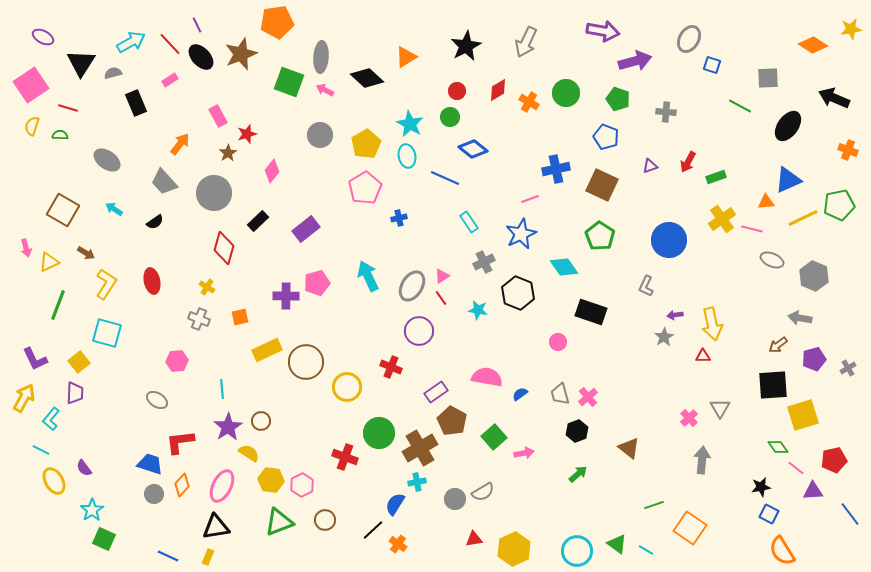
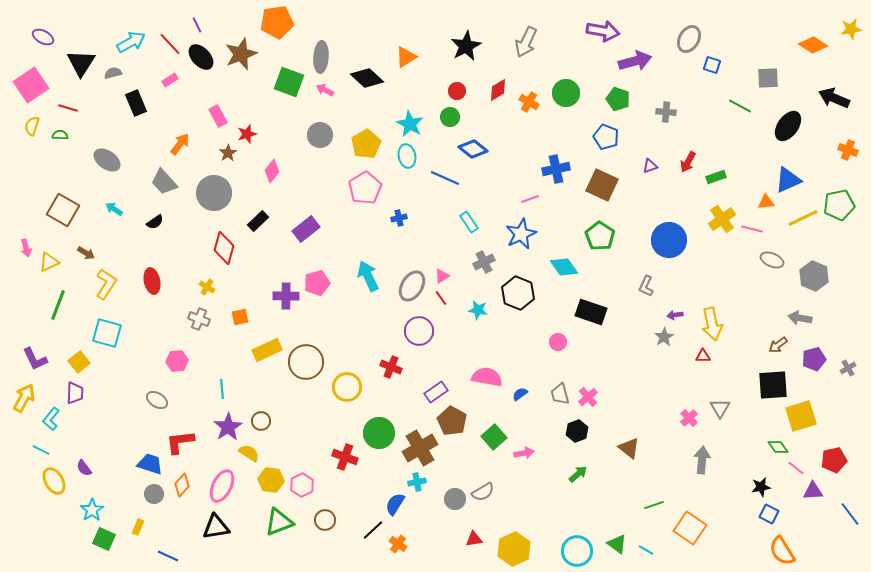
yellow square at (803, 415): moved 2 px left, 1 px down
yellow rectangle at (208, 557): moved 70 px left, 30 px up
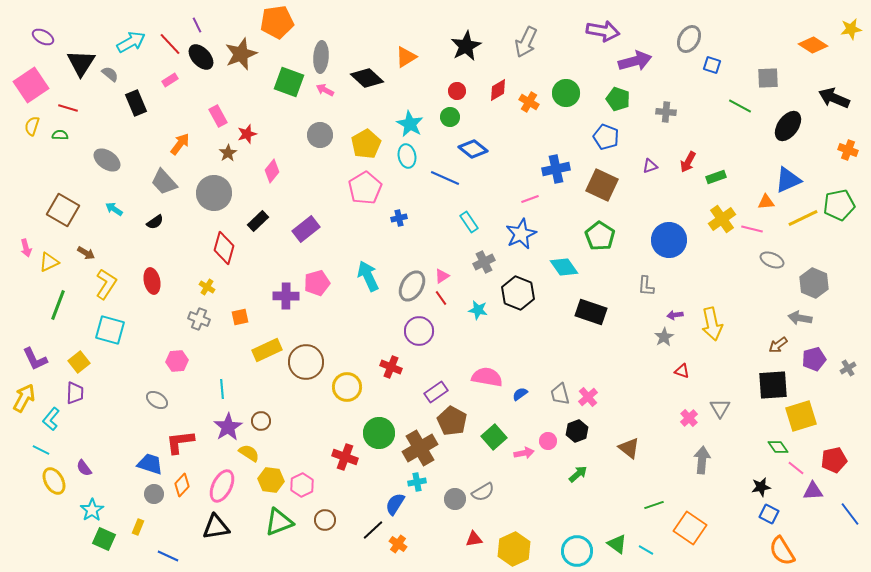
gray semicircle at (113, 73): moved 3 px left, 1 px down; rotated 54 degrees clockwise
gray hexagon at (814, 276): moved 7 px down
gray L-shape at (646, 286): rotated 20 degrees counterclockwise
cyan square at (107, 333): moved 3 px right, 3 px up
pink circle at (558, 342): moved 10 px left, 99 px down
red triangle at (703, 356): moved 21 px left, 15 px down; rotated 21 degrees clockwise
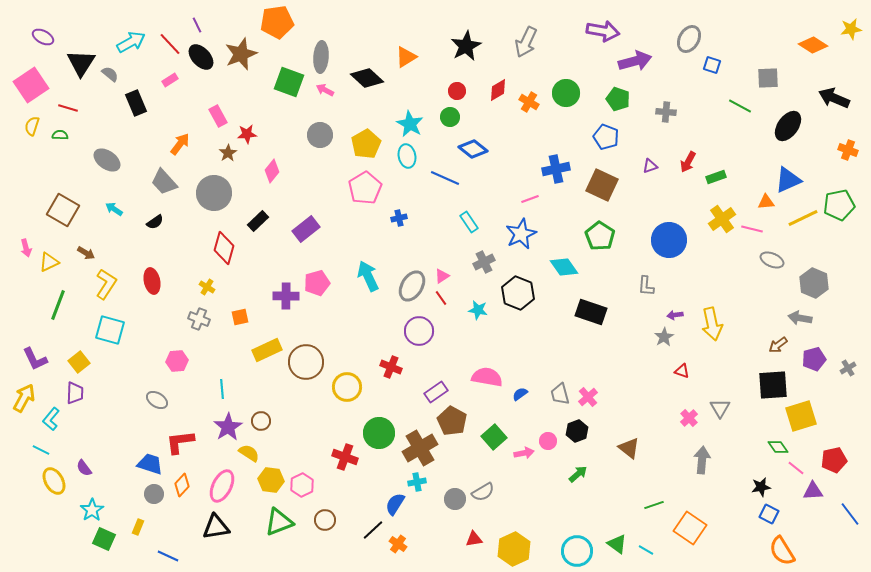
red star at (247, 134): rotated 12 degrees clockwise
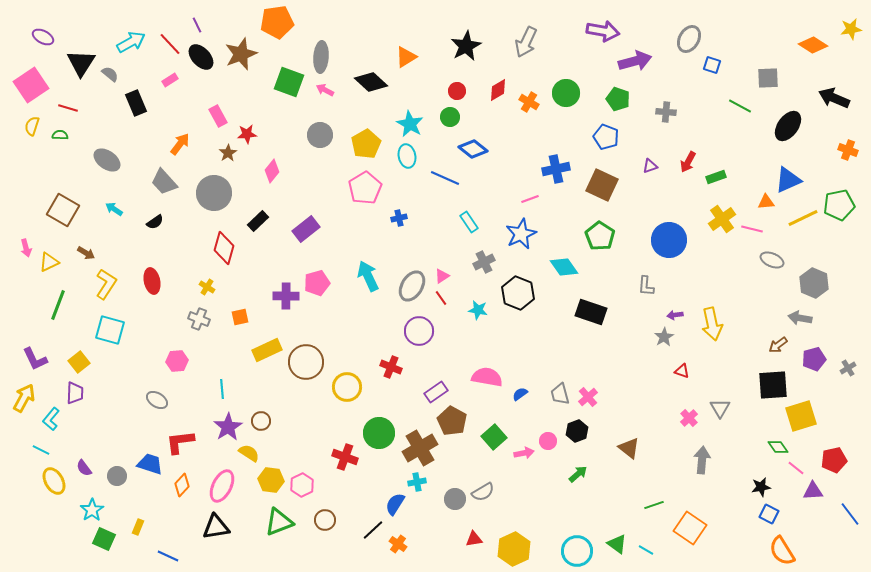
black diamond at (367, 78): moved 4 px right, 4 px down
gray circle at (154, 494): moved 37 px left, 18 px up
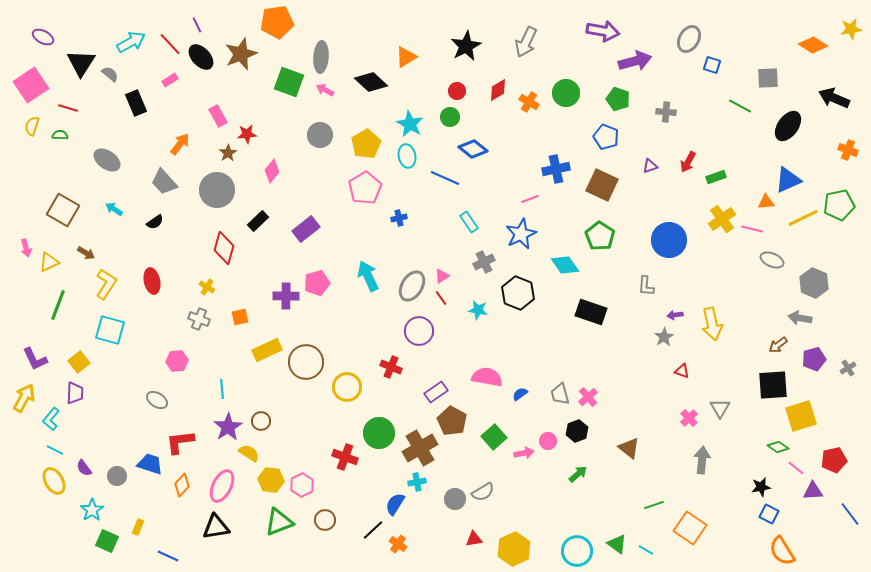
gray circle at (214, 193): moved 3 px right, 3 px up
cyan diamond at (564, 267): moved 1 px right, 2 px up
green diamond at (778, 447): rotated 20 degrees counterclockwise
cyan line at (41, 450): moved 14 px right
green square at (104, 539): moved 3 px right, 2 px down
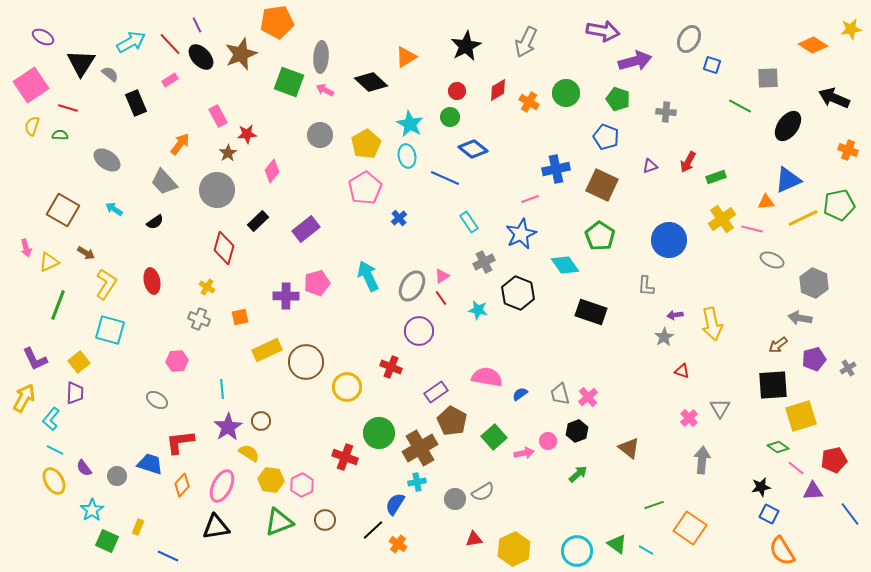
blue cross at (399, 218): rotated 28 degrees counterclockwise
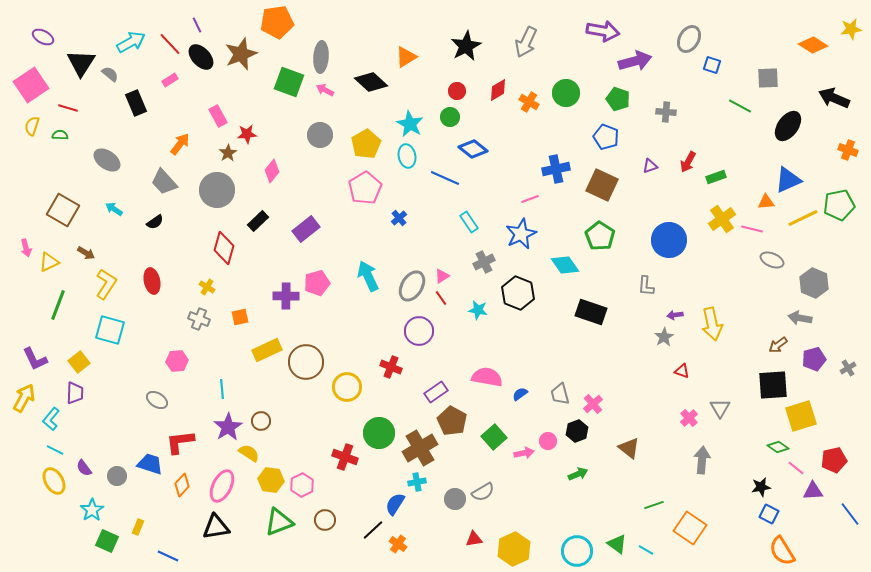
pink cross at (588, 397): moved 5 px right, 7 px down
green arrow at (578, 474): rotated 18 degrees clockwise
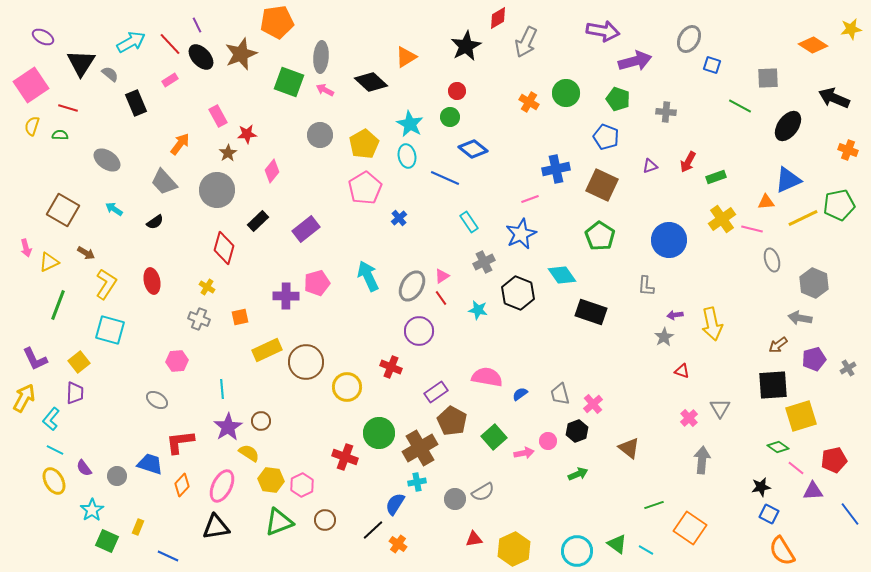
red diamond at (498, 90): moved 72 px up
yellow pentagon at (366, 144): moved 2 px left
gray ellipse at (772, 260): rotated 50 degrees clockwise
cyan diamond at (565, 265): moved 3 px left, 10 px down
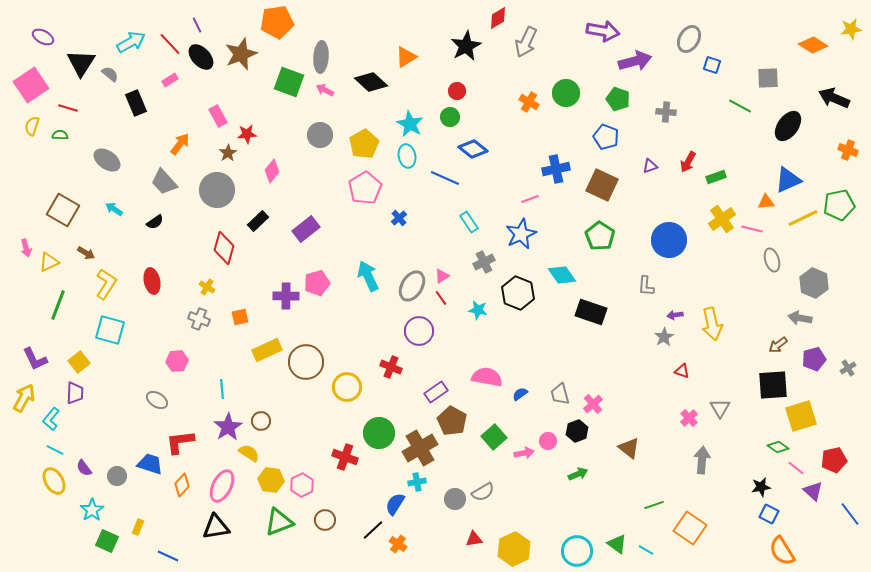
purple triangle at (813, 491): rotated 45 degrees clockwise
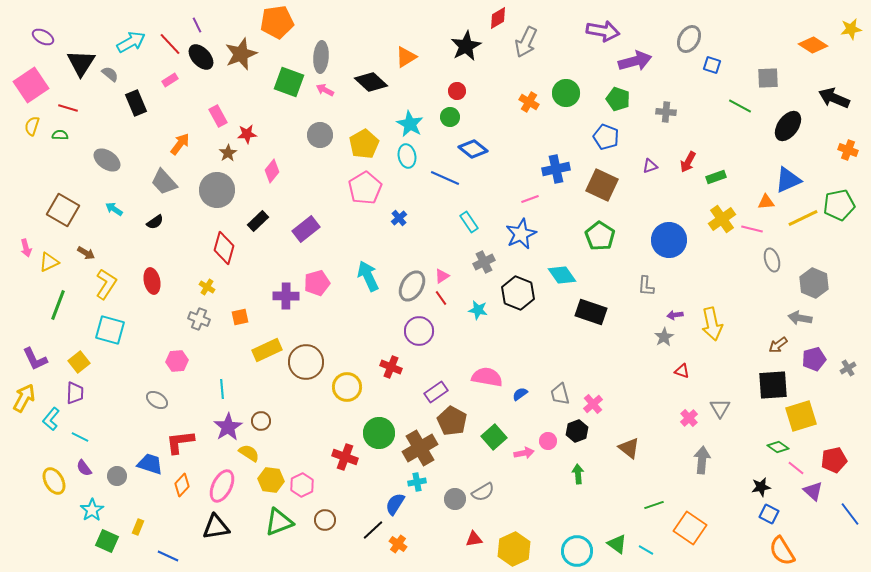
cyan line at (55, 450): moved 25 px right, 13 px up
green arrow at (578, 474): rotated 72 degrees counterclockwise
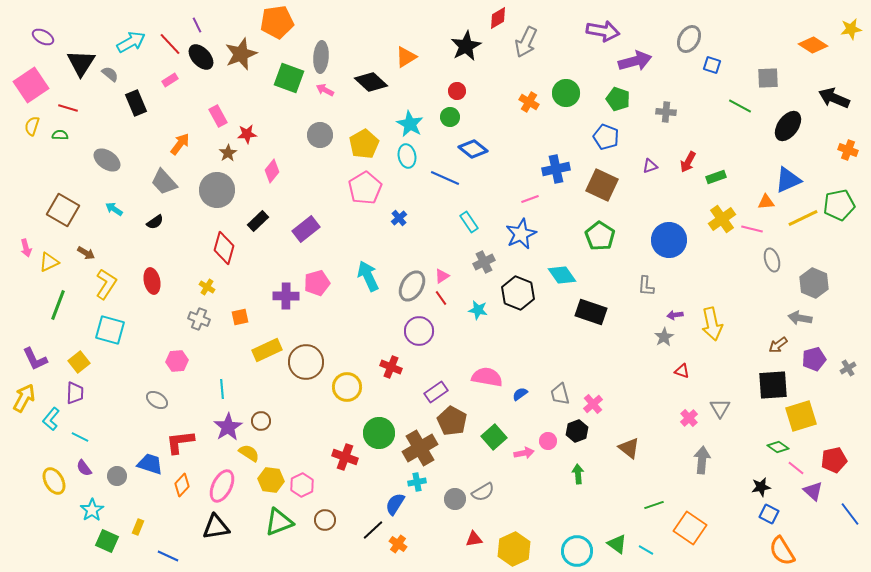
green square at (289, 82): moved 4 px up
